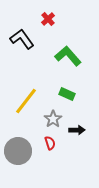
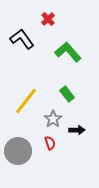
green L-shape: moved 4 px up
green rectangle: rotated 28 degrees clockwise
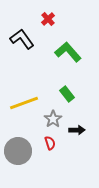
yellow line: moved 2 px left, 2 px down; rotated 32 degrees clockwise
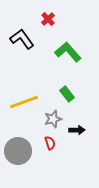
yellow line: moved 1 px up
gray star: rotated 18 degrees clockwise
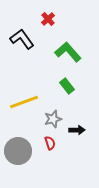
green rectangle: moved 8 px up
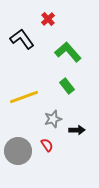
yellow line: moved 5 px up
red semicircle: moved 3 px left, 2 px down; rotated 16 degrees counterclockwise
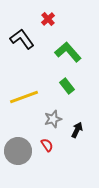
black arrow: rotated 63 degrees counterclockwise
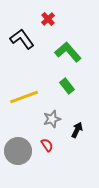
gray star: moved 1 px left
